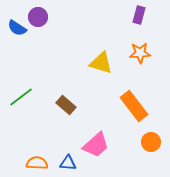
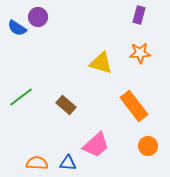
orange circle: moved 3 px left, 4 px down
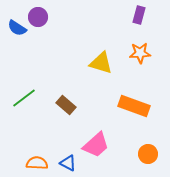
green line: moved 3 px right, 1 px down
orange rectangle: rotated 32 degrees counterclockwise
orange circle: moved 8 px down
blue triangle: rotated 24 degrees clockwise
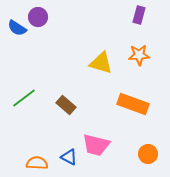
orange star: moved 1 px left, 2 px down
orange rectangle: moved 1 px left, 2 px up
pink trapezoid: rotated 56 degrees clockwise
blue triangle: moved 1 px right, 6 px up
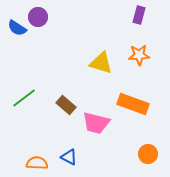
pink trapezoid: moved 22 px up
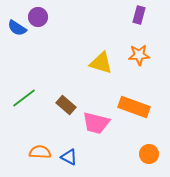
orange rectangle: moved 1 px right, 3 px down
orange circle: moved 1 px right
orange semicircle: moved 3 px right, 11 px up
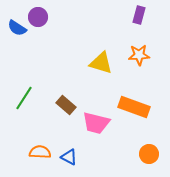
green line: rotated 20 degrees counterclockwise
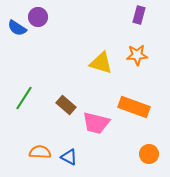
orange star: moved 2 px left
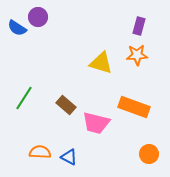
purple rectangle: moved 11 px down
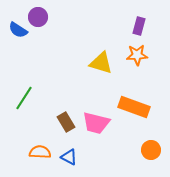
blue semicircle: moved 1 px right, 2 px down
brown rectangle: moved 17 px down; rotated 18 degrees clockwise
orange circle: moved 2 px right, 4 px up
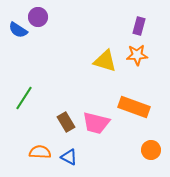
yellow triangle: moved 4 px right, 2 px up
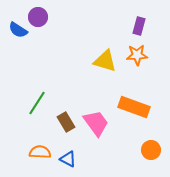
green line: moved 13 px right, 5 px down
pink trapezoid: rotated 140 degrees counterclockwise
blue triangle: moved 1 px left, 2 px down
